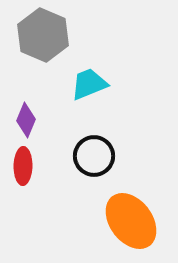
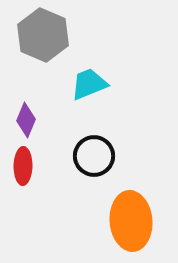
orange ellipse: rotated 32 degrees clockwise
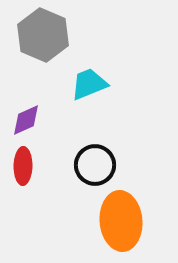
purple diamond: rotated 44 degrees clockwise
black circle: moved 1 px right, 9 px down
orange ellipse: moved 10 px left
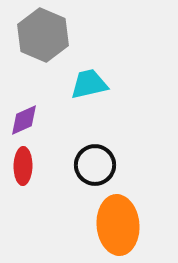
cyan trapezoid: rotated 9 degrees clockwise
purple diamond: moved 2 px left
orange ellipse: moved 3 px left, 4 px down
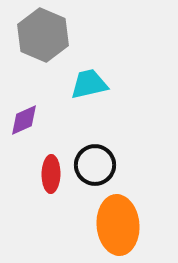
red ellipse: moved 28 px right, 8 px down
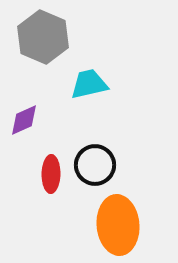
gray hexagon: moved 2 px down
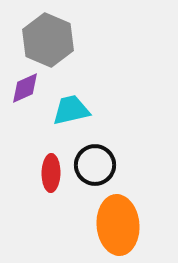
gray hexagon: moved 5 px right, 3 px down
cyan trapezoid: moved 18 px left, 26 px down
purple diamond: moved 1 px right, 32 px up
red ellipse: moved 1 px up
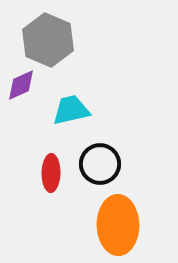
purple diamond: moved 4 px left, 3 px up
black circle: moved 5 px right, 1 px up
orange ellipse: rotated 4 degrees clockwise
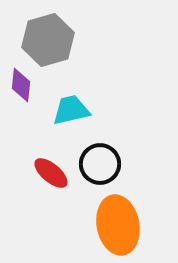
gray hexagon: rotated 21 degrees clockwise
purple diamond: rotated 60 degrees counterclockwise
red ellipse: rotated 51 degrees counterclockwise
orange ellipse: rotated 10 degrees counterclockwise
